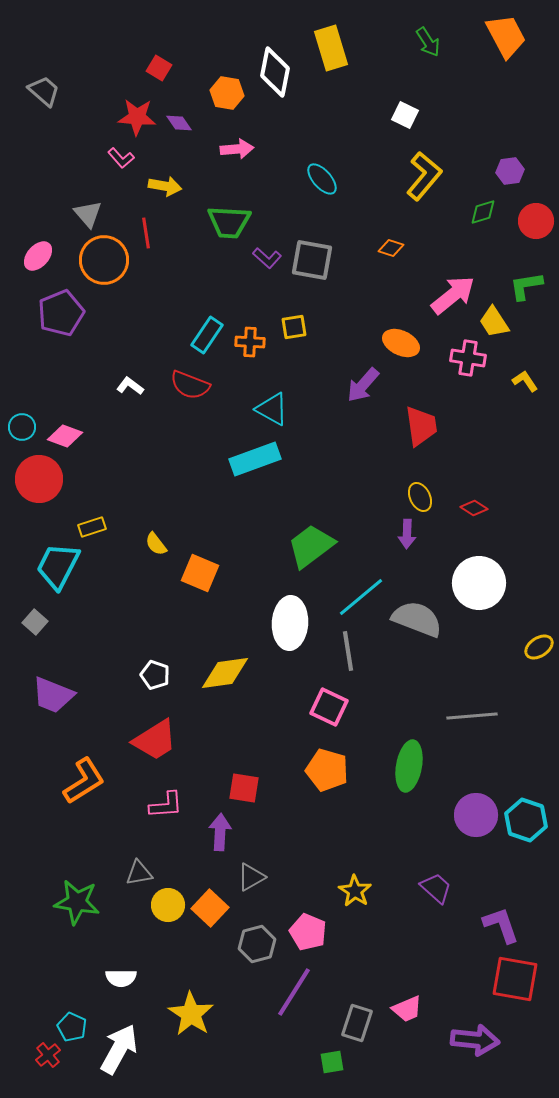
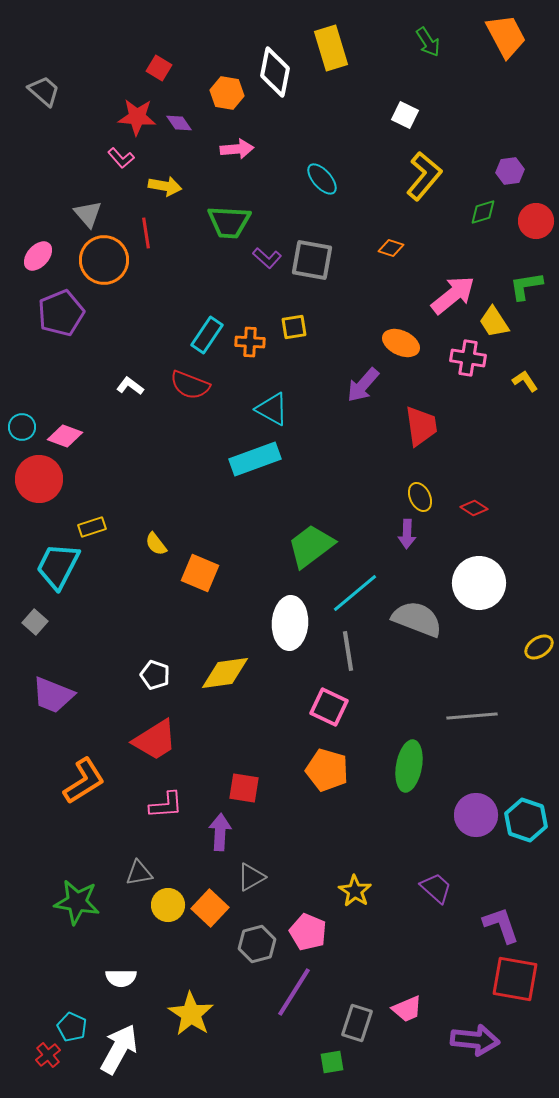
cyan line at (361, 597): moved 6 px left, 4 px up
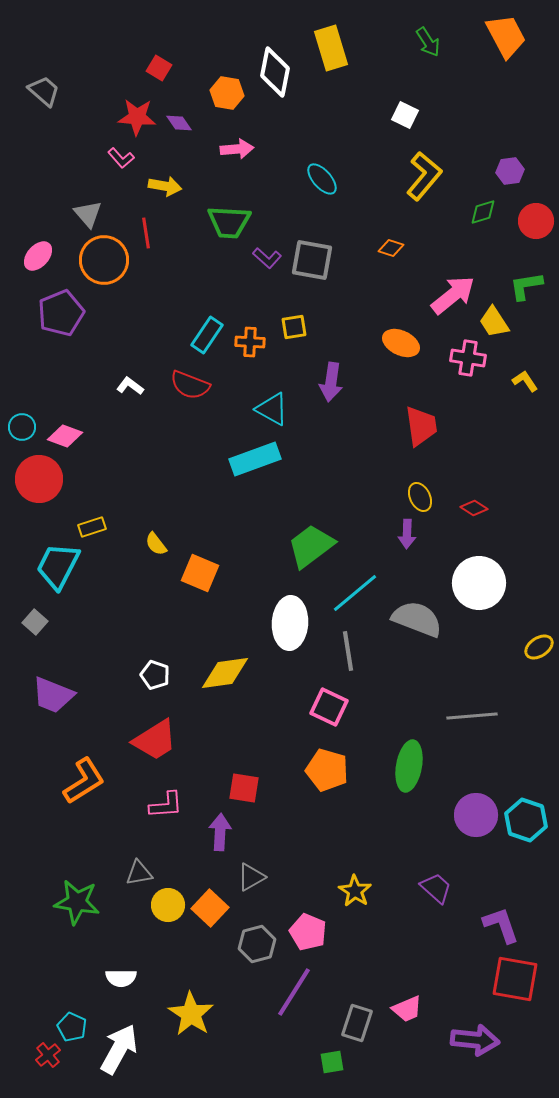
purple arrow at (363, 385): moved 32 px left, 3 px up; rotated 33 degrees counterclockwise
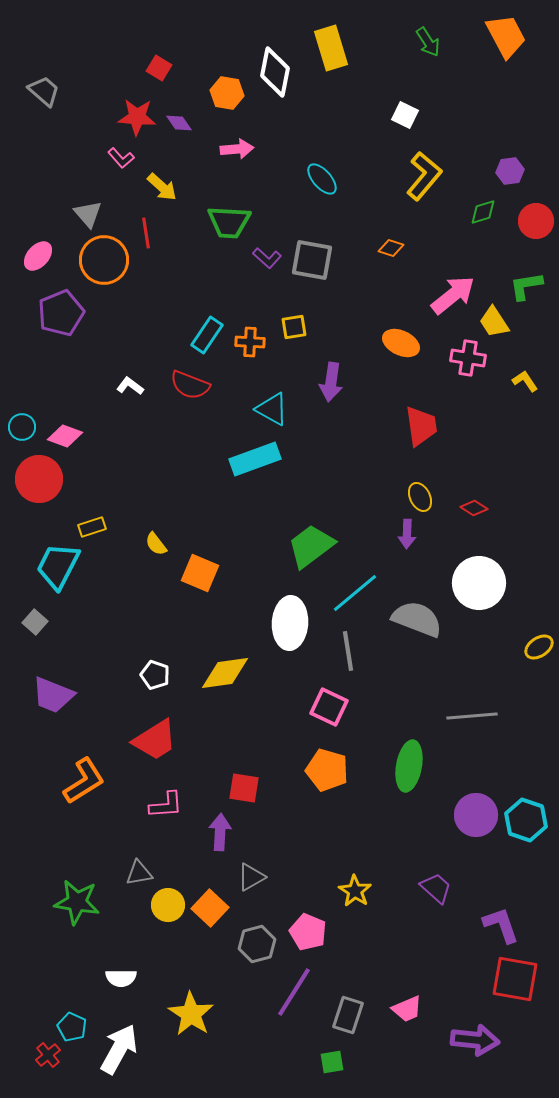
yellow arrow at (165, 186): moved 3 px left, 1 px down; rotated 32 degrees clockwise
gray rectangle at (357, 1023): moved 9 px left, 8 px up
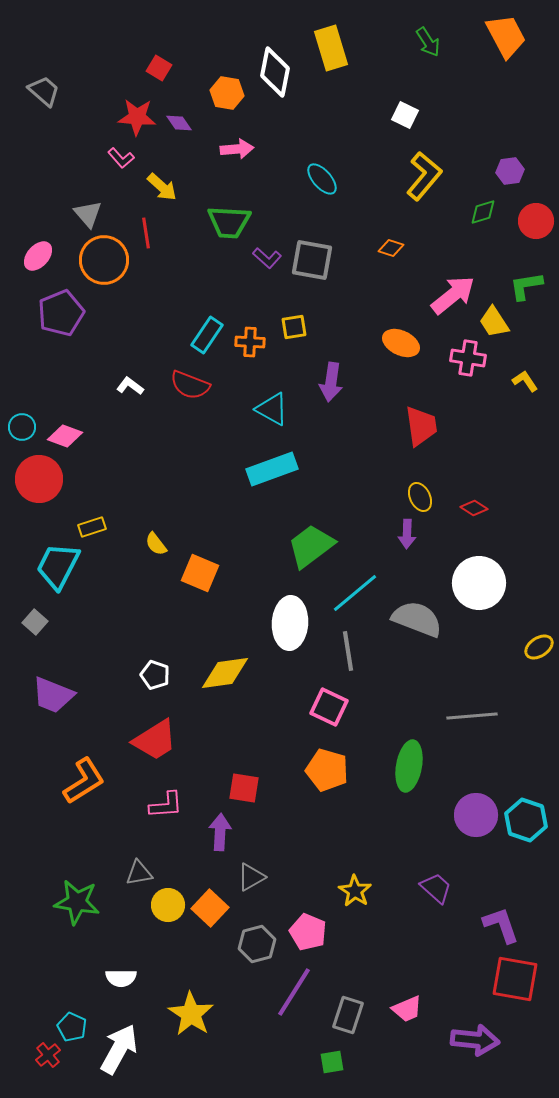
cyan rectangle at (255, 459): moved 17 px right, 10 px down
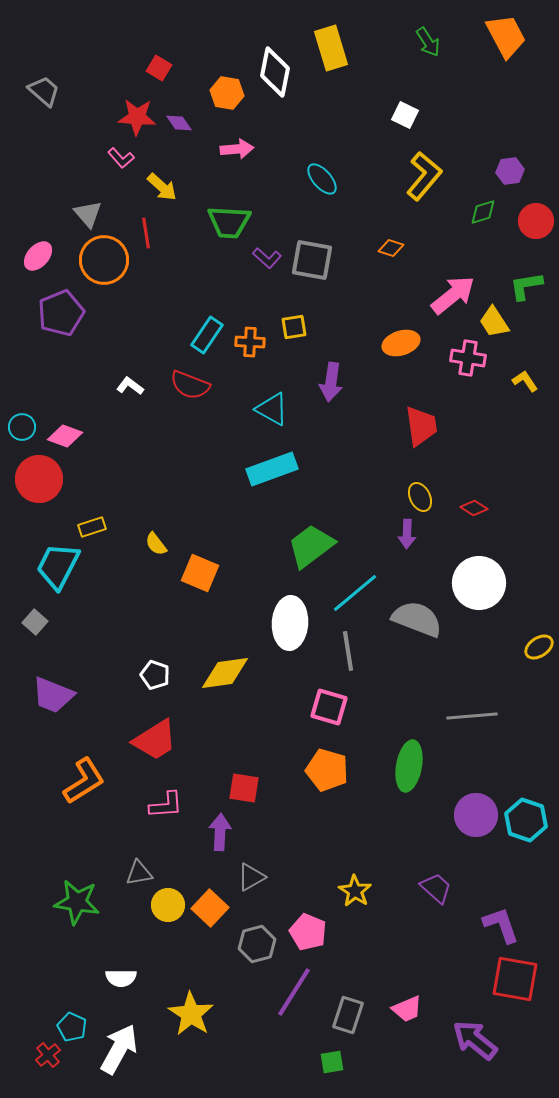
orange ellipse at (401, 343): rotated 42 degrees counterclockwise
pink square at (329, 707): rotated 9 degrees counterclockwise
purple arrow at (475, 1040): rotated 147 degrees counterclockwise
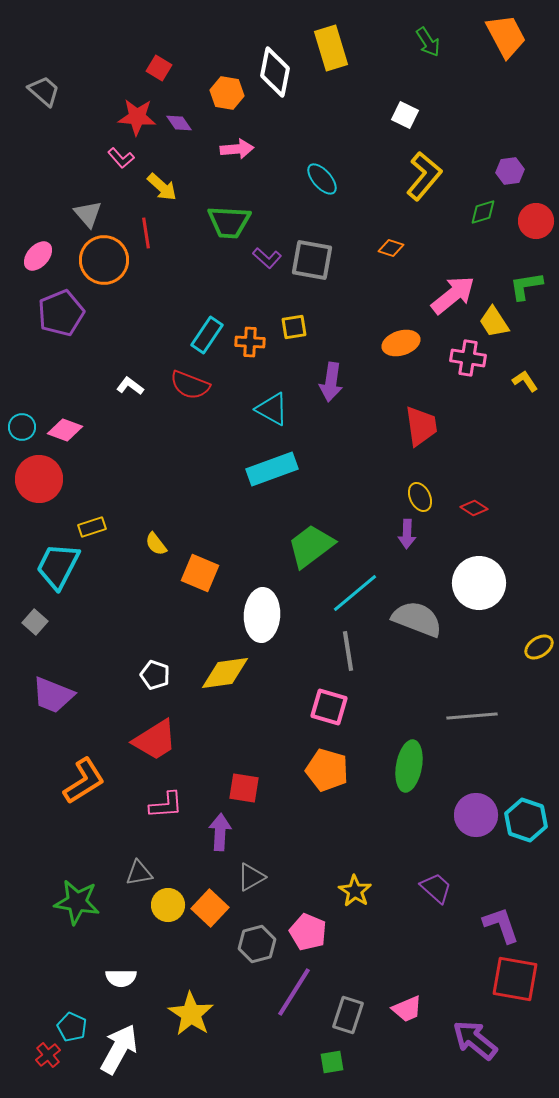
pink diamond at (65, 436): moved 6 px up
white ellipse at (290, 623): moved 28 px left, 8 px up
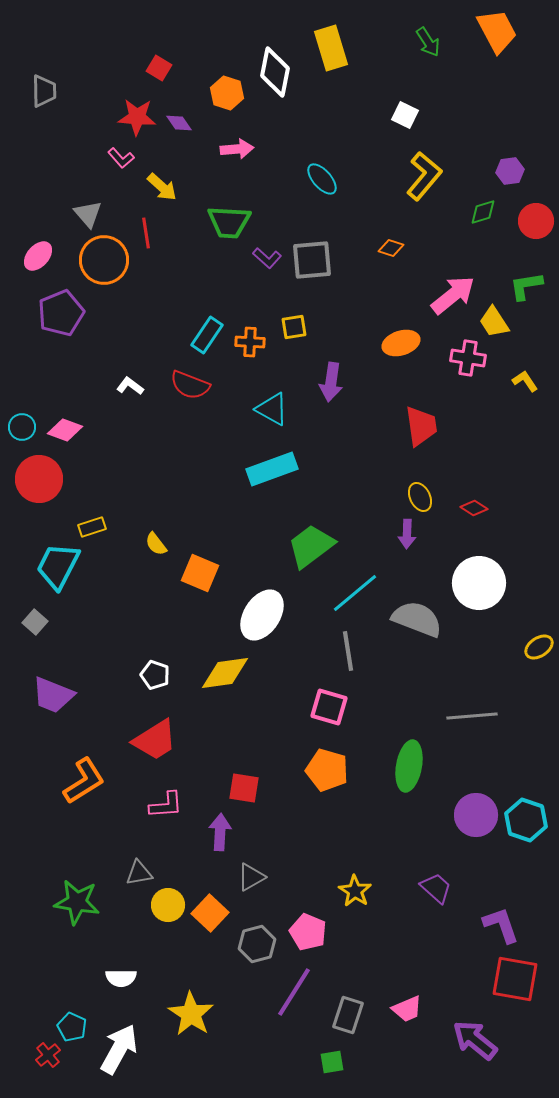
orange trapezoid at (506, 36): moved 9 px left, 5 px up
gray trapezoid at (44, 91): rotated 48 degrees clockwise
orange hexagon at (227, 93): rotated 8 degrees clockwise
gray square at (312, 260): rotated 15 degrees counterclockwise
white ellipse at (262, 615): rotated 30 degrees clockwise
orange square at (210, 908): moved 5 px down
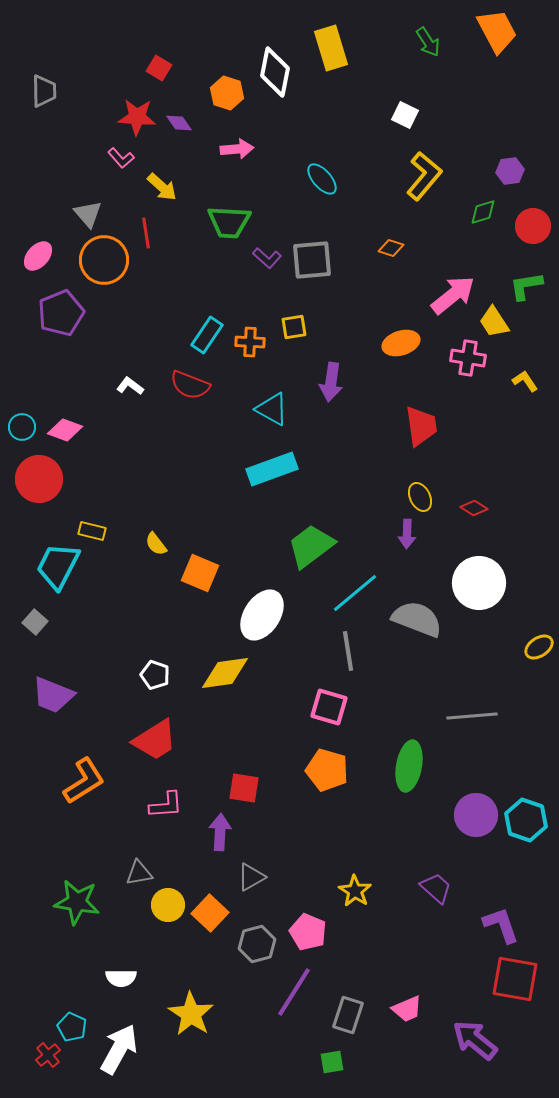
red circle at (536, 221): moved 3 px left, 5 px down
yellow rectangle at (92, 527): moved 4 px down; rotated 32 degrees clockwise
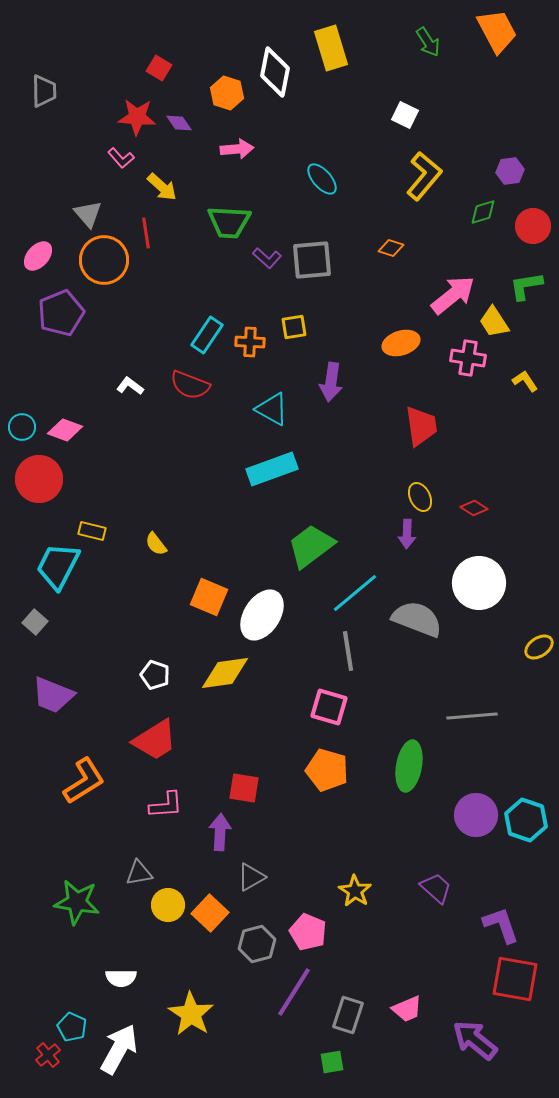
orange square at (200, 573): moved 9 px right, 24 px down
